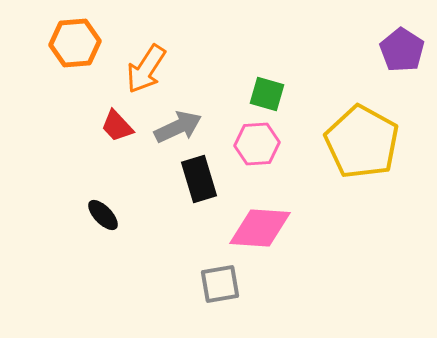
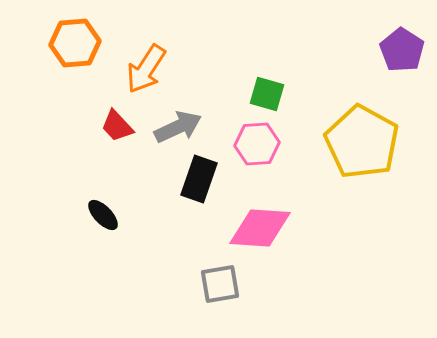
black rectangle: rotated 36 degrees clockwise
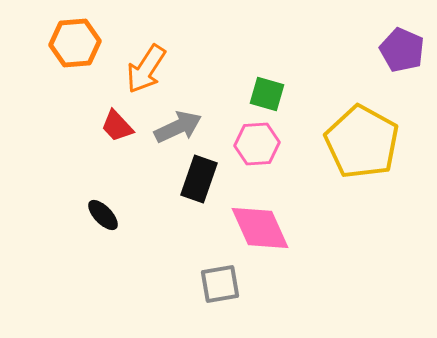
purple pentagon: rotated 9 degrees counterclockwise
pink diamond: rotated 62 degrees clockwise
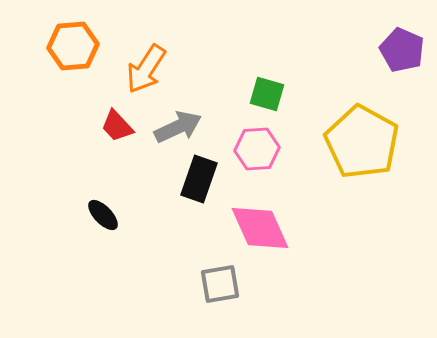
orange hexagon: moved 2 px left, 3 px down
pink hexagon: moved 5 px down
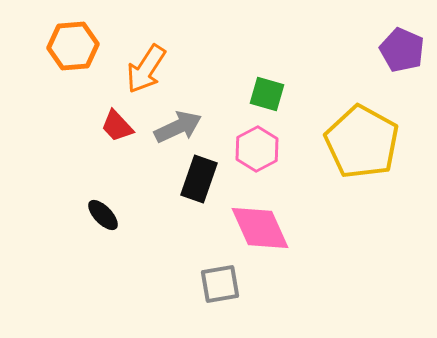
pink hexagon: rotated 24 degrees counterclockwise
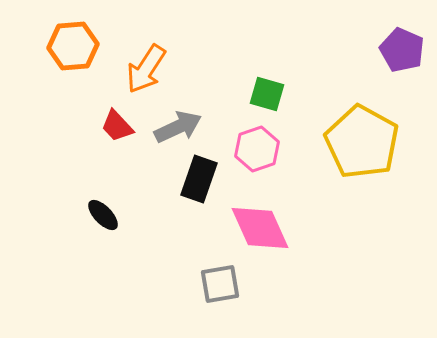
pink hexagon: rotated 9 degrees clockwise
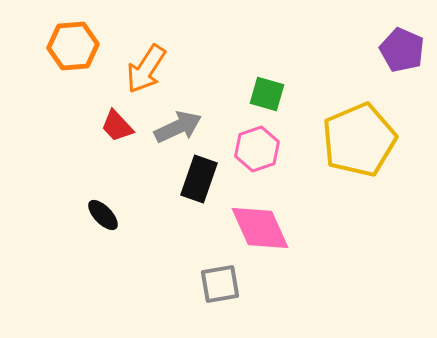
yellow pentagon: moved 3 px left, 2 px up; rotated 20 degrees clockwise
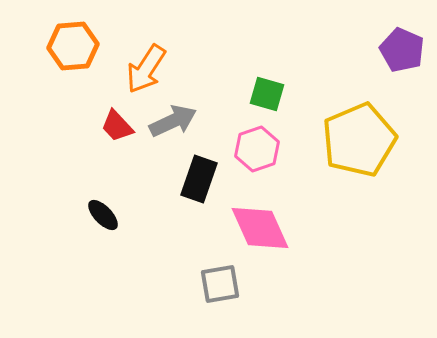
gray arrow: moved 5 px left, 6 px up
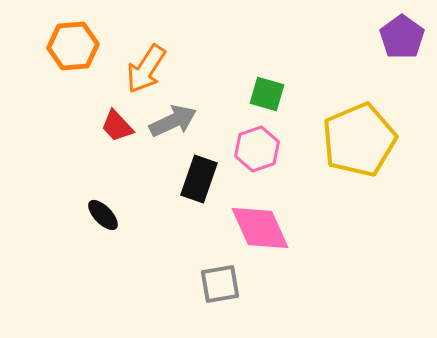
purple pentagon: moved 13 px up; rotated 12 degrees clockwise
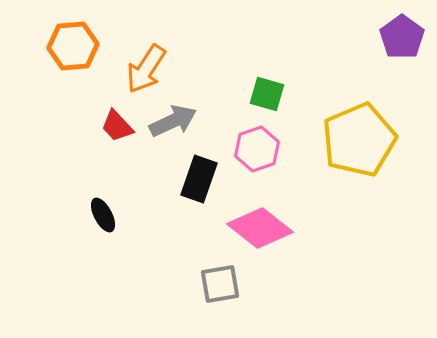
black ellipse: rotated 16 degrees clockwise
pink diamond: rotated 28 degrees counterclockwise
